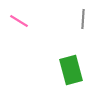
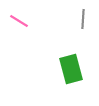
green rectangle: moved 1 px up
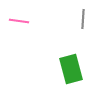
pink line: rotated 24 degrees counterclockwise
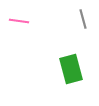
gray line: rotated 18 degrees counterclockwise
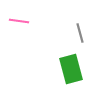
gray line: moved 3 px left, 14 px down
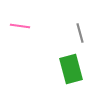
pink line: moved 1 px right, 5 px down
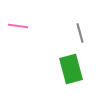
pink line: moved 2 px left
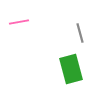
pink line: moved 1 px right, 4 px up; rotated 18 degrees counterclockwise
